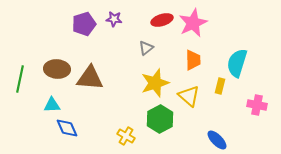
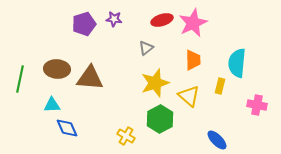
cyan semicircle: rotated 12 degrees counterclockwise
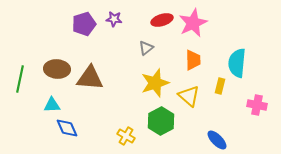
green hexagon: moved 1 px right, 2 px down
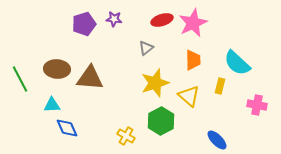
cyan semicircle: rotated 52 degrees counterclockwise
green line: rotated 40 degrees counterclockwise
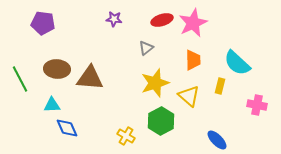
purple pentagon: moved 41 px left, 1 px up; rotated 25 degrees clockwise
